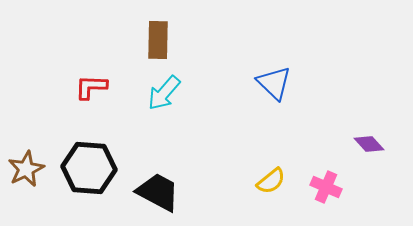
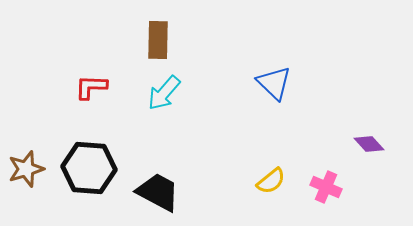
brown star: rotated 9 degrees clockwise
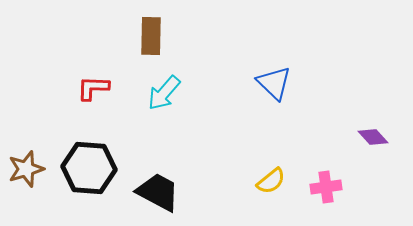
brown rectangle: moved 7 px left, 4 px up
red L-shape: moved 2 px right, 1 px down
purple diamond: moved 4 px right, 7 px up
pink cross: rotated 32 degrees counterclockwise
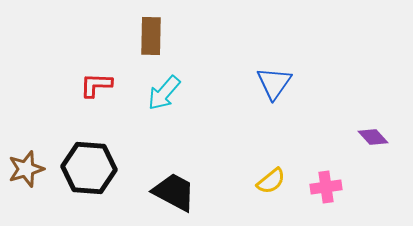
blue triangle: rotated 21 degrees clockwise
red L-shape: moved 3 px right, 3 px up
black trapezoid: moved 16 px right
